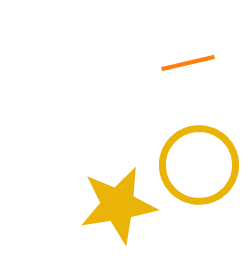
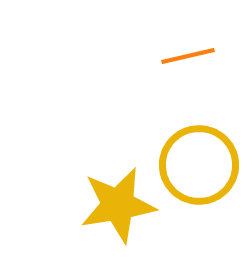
orange line: moved 7 px up
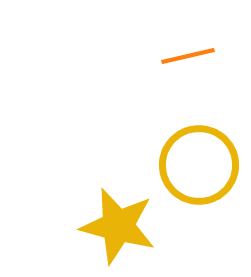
yellow star: moved 21 px down; rotated 24 degrees clockwise
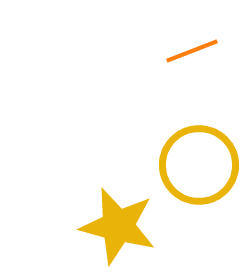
orange line: moved 4 px right, 5 px up; rotated 8 degrees counterclockwise
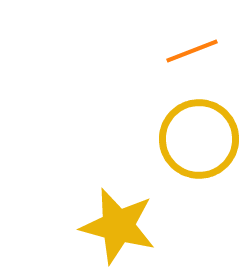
yellow circle: moved 26 px up
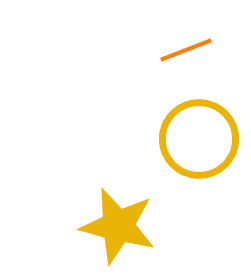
orange line: moved 6 px left, 1 px up
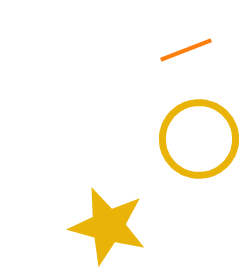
yellow star: moved 10 px left
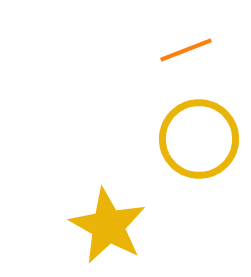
yellow star: rotated 14 degrees clockwise
